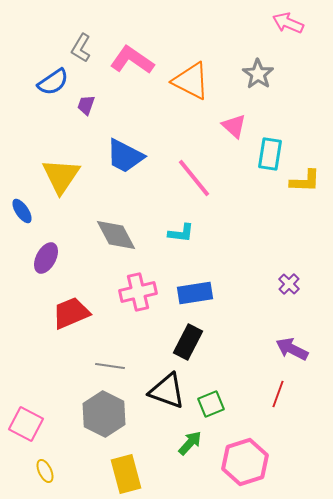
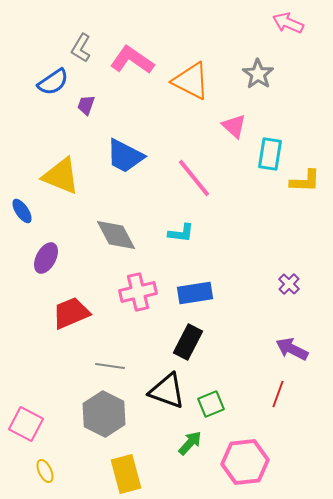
yellow triangle: rotated 42 degrees counterclockwise
pink hexagon: rotated 12 degrees clockwise
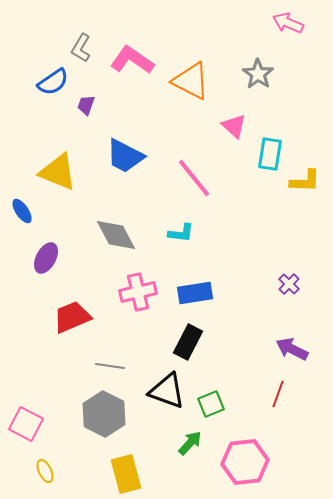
yellow triangle: moved 3 px left, 4 px up
red trapezoid: moved 1 px right, 4 px down
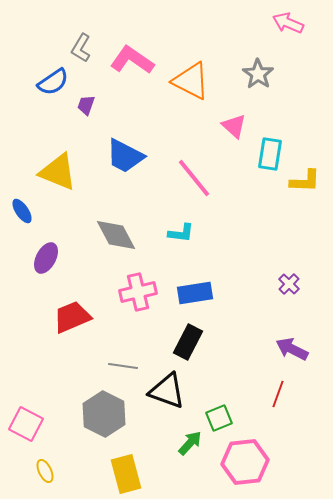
gray line: moved 13 px right
green square: moved 8 px right, 14 px down
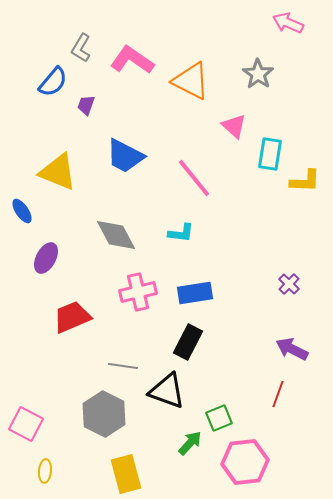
blue semicircle: rotated 16 degrees counterclockwise
yellow ellipse: rotated 30 degrees clockwise
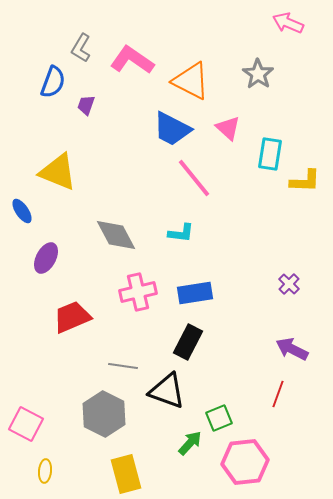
blue semicircle: rotated 20 degrees counterclockwise
pink triangle: moved 6 px left, 2 px down
blue trapezoid: moved 47 px right, 27 px up
